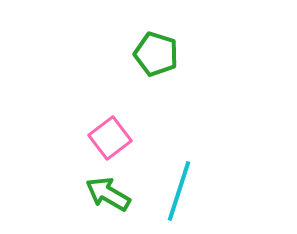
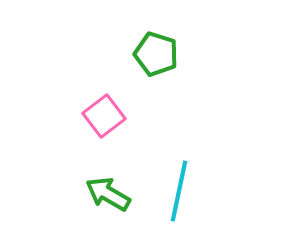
pink square: moved 6 px left, 22 px up
cyan line: rotated 6 degrees counterclockwise
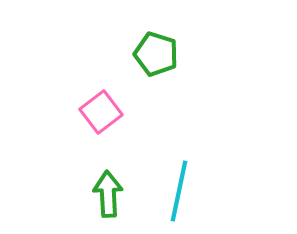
pink square: moved 3 px left, 4 px up
green arrow: rotated 57 degrees clockwise
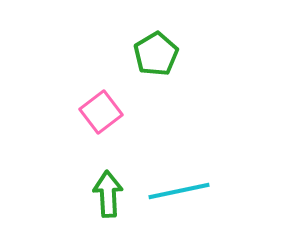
green pentagon: rotated 24 degrees clockwise
cyan line: rotated 66 degrees clockwise
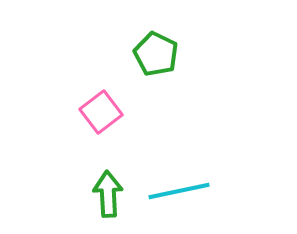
green pentagon: rotated 15 degrees counterclockwise
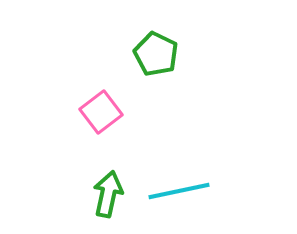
green arrow: rotated 15 degrees clockwise
